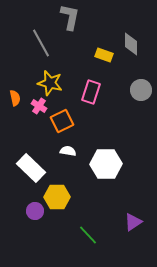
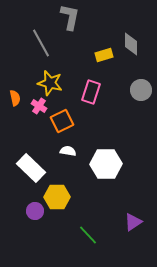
yellow rectangle: rotated 36 degrees counterclockwise
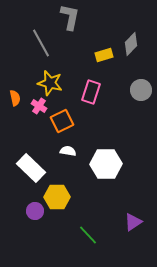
gray diamond: rotated 45 degrees clockwise
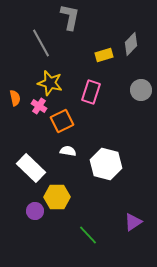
white hexagon: rotated 16 degrees clockwise
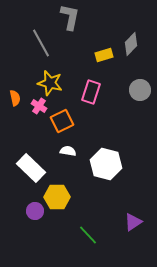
gray circle: moved 1 px left
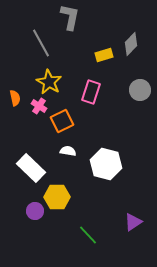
yellow star: moved 1 px left, 1 px up; rotated 15 degrees clockwise
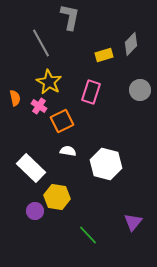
yellow hexagon: rotated 10 degrees clockwise
purple triangle: rotated 18 degrees counterclockwise
